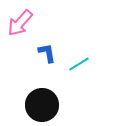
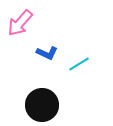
blue L-shape: rotated 125 degrees clockwise
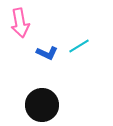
pink arrow: rotated 52 degrees counterclockwise
cyan line: moved 18 px up
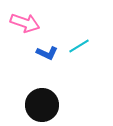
pink arrow: moved 5 px right; rotated 60 degrees counterclockwise
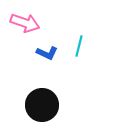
cyan line: rotated 45 degrees counterclockwise
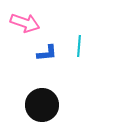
cyan line: rotated 10 degrees counterclockwise
blue L-shape: rotated 30 degrees counterclockwise
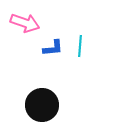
cyan line: moved 1 px right
blue L-shape: moved 6 px right, 5 px up
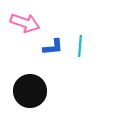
blue L-shape: moved 1 px up
black circle: moved 12 px left, 14 px up
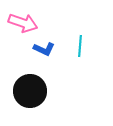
pink arrow: moved 2 px left
blue L-shape: moved 9 px left, 2 px down; rotated 30 degrees clockwise
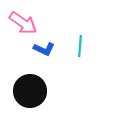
pink arrow: rotated 16 degrees clockwise
